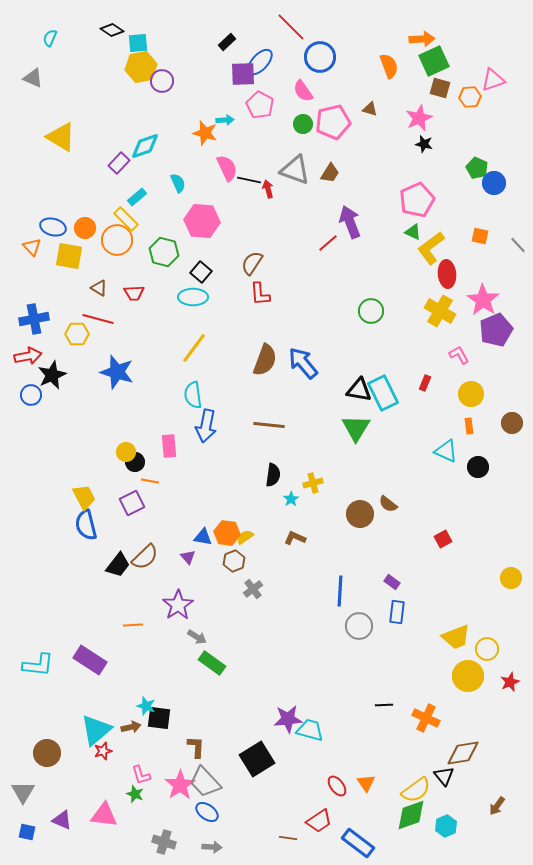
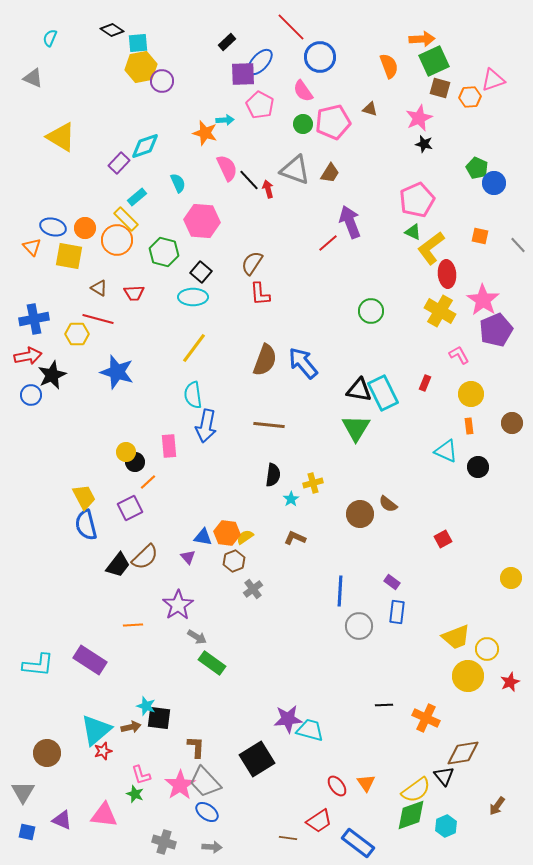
black line at (249, 180): rotated 35 degrees clockwise
orange line at (150, 481): moved 2 px left, 1 px down; rotated 54 degrees counterclockwise
purple square at (132, 503): moved 2 px left, 5 px down
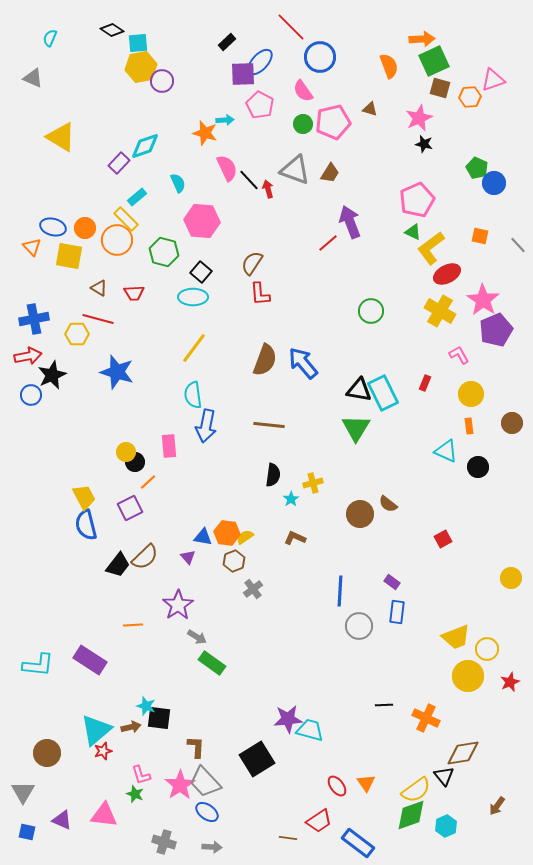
red ellipse at (447, 274): rotated 68 degrees clockwise
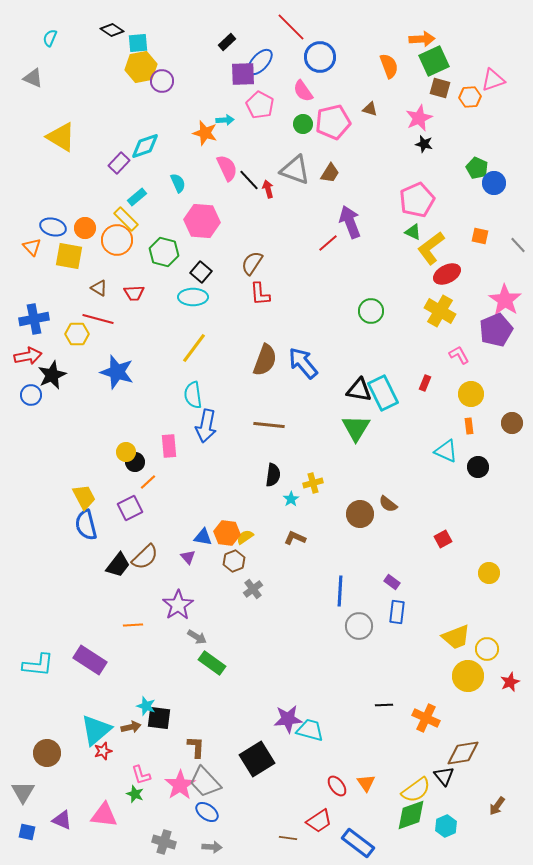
pink star at (483, 300): moved 22 px right
yellow circle at (511, 578): moved 22 px left, 5 px up
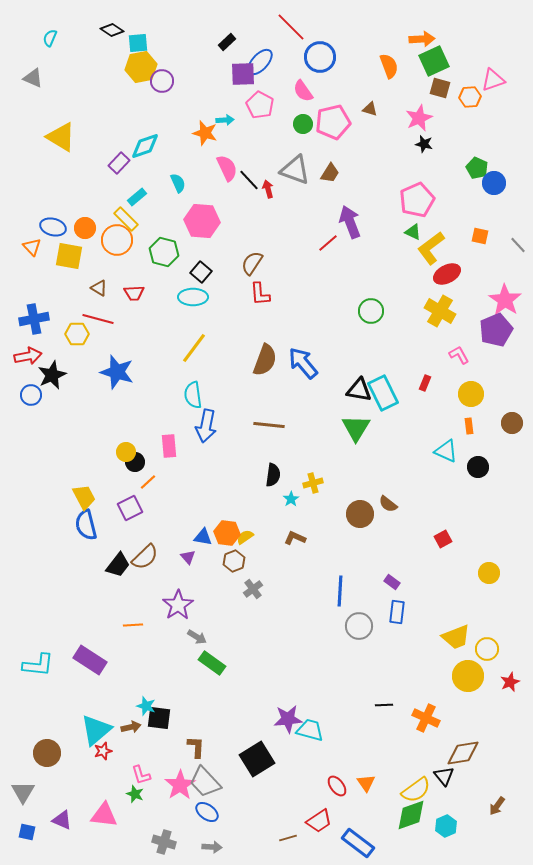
brown line at (288, 838): rotated 24 degrees counterclockwise
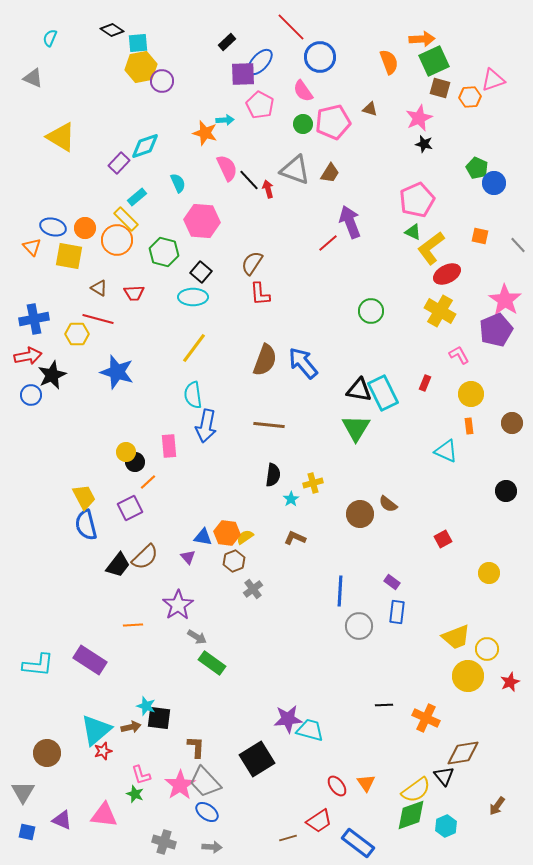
orange semicircle at (389, 66): moved 4 px up
black circle at (478, 467): moved 28 px right, 24 px down
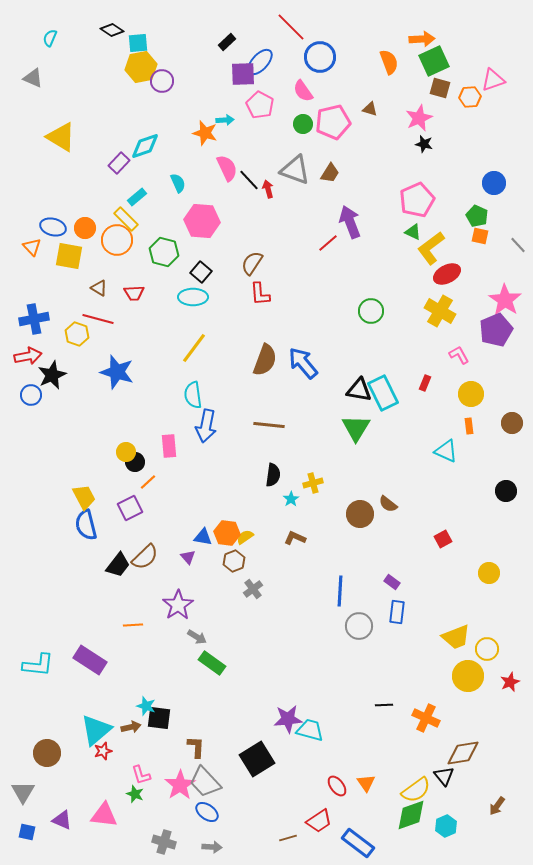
green pentagon at (477, 168): moved 48 px down
yellow hexagon at (77, 334): rotated 20 degrees clockwise
